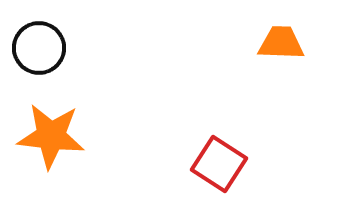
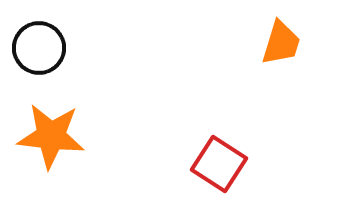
orange trapezoid: rotated 105 degrees clockwise
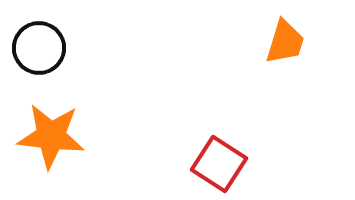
orange trapezoid: moved 4 px right, 1 px up
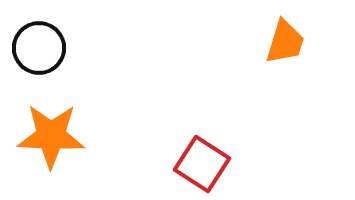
orange star: rotated 4 degrees counterclockwise
red square: moved 17 px left
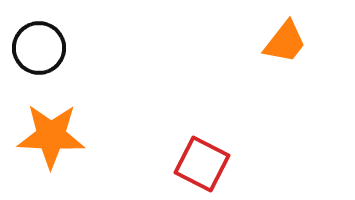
orange trapezoid: rotated 21 degrees clockwise
red square: rotated 6 degrees counterclockwise
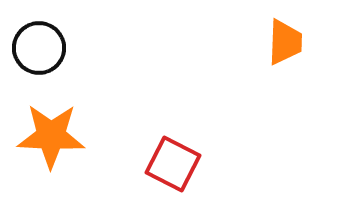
orange trapezoid: rotated 36 degrees counterclockwise
red square: moved 29 px left
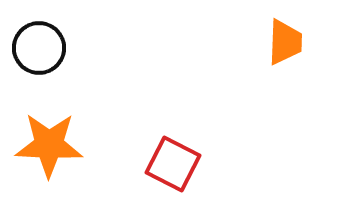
orange star: moved 2 px left, 9 px down
